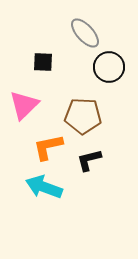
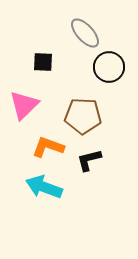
orange L-shape: rotated 32 degrees clockwise
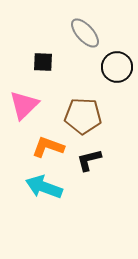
black circle: moved 8 px right
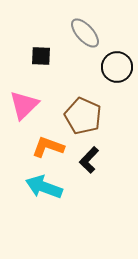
black square: moved 2 px left, 6 px up
brown pentagon: rotated 21 degrees clockwise
black L-shape: rotated 32 degrees counterclockwise
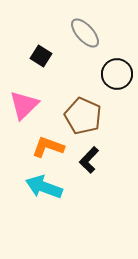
black square: rotated 30 degrees clockwise
black circle: moved 7 px down
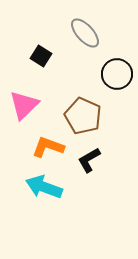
black L-shape: rotated 16 degrees clockwise
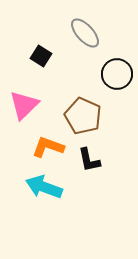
black L-shape: rotated 72 degrees counterclockwise
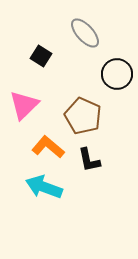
orange L-shape: rotated 20 degrees clockwise
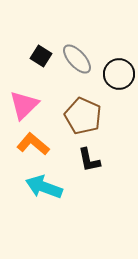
gray ellipse: moved 8 px left, 26 px down
black circle: moved 2 px right
orange L-shape: moved 15 px left, 3 px up
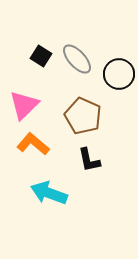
cyan arrow: moved 5 px right, 6 px down
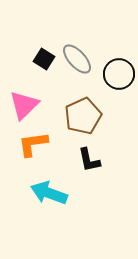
black square: moved 3 px right, 3 px down
brown pentagon: rotated 24 degrees clockwise
orange L-shape: rotated 48 degrees counterclockwise
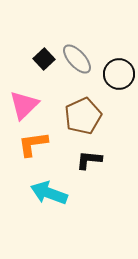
black square: rotated 15 degrees clockwise
black L-shape: rotated 108 degrees clockwise
